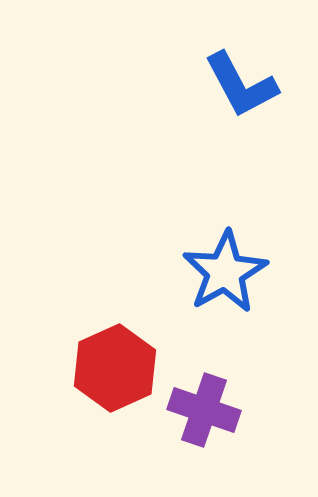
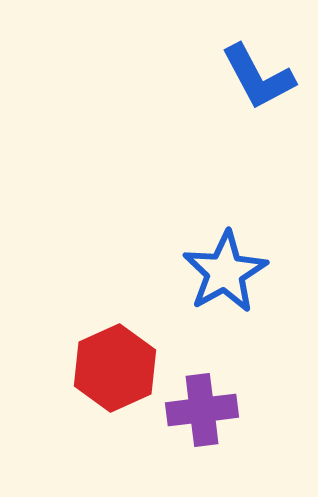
blue L-shape: moved 17 px right, 8 px up
purple cross: moved 2 px left; rotated 26 degrees counterclockwise
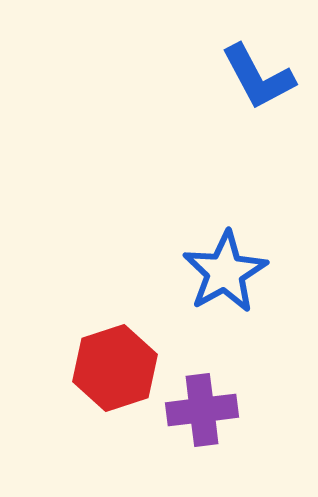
red hexagon: rotated 6 degrees clockwise
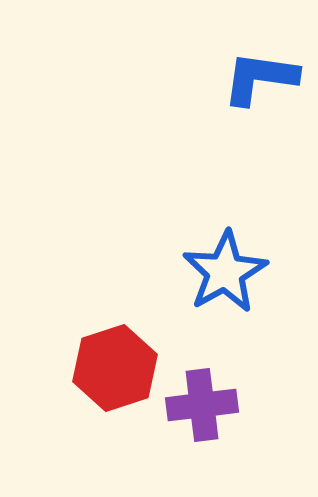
blue L-shape: moved 2 px right, 1 px down; rotated 126 degrees clockwise
purple cross: moved 5 px up
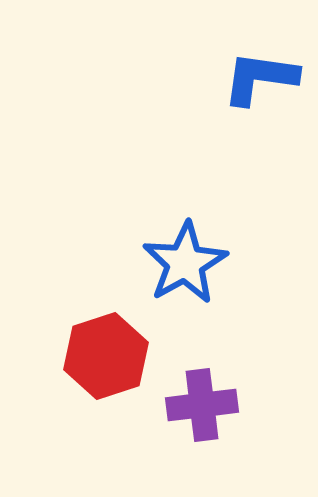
blue star: moved 40 px left, 9 px up
red hexagon: moved 9 px left, 12 px up
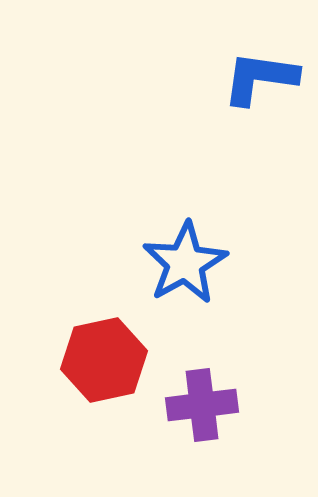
red hexagon: moved 2 px left, 4 px down; rotated 6 degrees clockwise
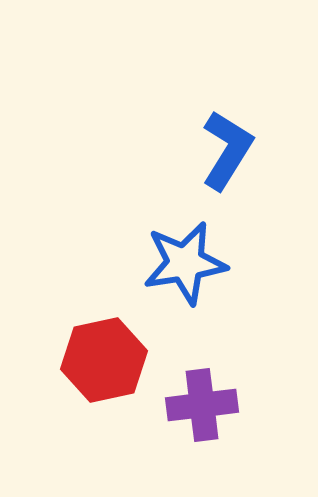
blue L-shape: moved 33 px left, 72 px down; rotated 114 degrees clockwise
blue star: rotated 20 degrees clockwise
